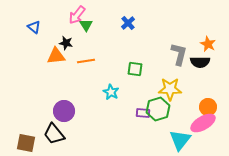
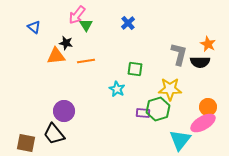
cyan star: moved 6 px right, 3 px up
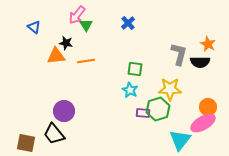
cyan star: moved 13 px right, 1 px down
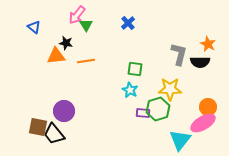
brown square: moved 12 px right, 16 px up
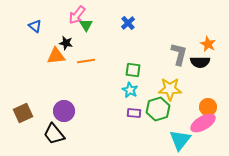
blue triangle: moved 1 px right, 1 px up
green square: moved 2 px left, 1 px down
purple rectangle: moved 9 px left
brown square: moved 15 px left, 14 px up; rotated 36 degrees counterclockwise
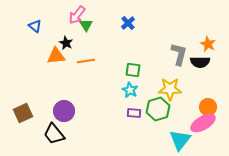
black star: rotated 16 degrees clockwise
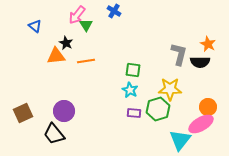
blue cross: moved 14 px left, 12 px up; rotated 16 degrees counterclockwise
pink ellipse: moved 2 px left, 1 px down
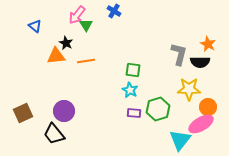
yellow star: moved 19 px right
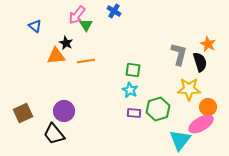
black semicircle: rotated 108 degrees counterclockwise
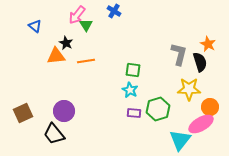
orange circle: moved 2 px right
